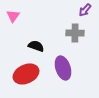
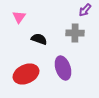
pink triangle: moved 6 px right, 1 px down
black semicircle: moved 3 px right, 7 px up
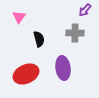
black semicircle: rotated 56 degrees clockwise
purple ellipse: rotated 10 degrees clockwise
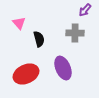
pink triangle: moved 6 px down; rotated 16 degrees counterclockwise
purple ellipse: rotated 15 degrees counterclockwise
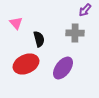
pink triangle: moved 3 px left
purple ellipse: rotated 60 degrees clockwise
red ellipse: moved 10 px up
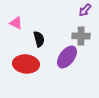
pink triangle: rotated 24 degrees counterclockwise
gray cross: moved 6 px right, 3 px down
red ellipse: rotated 30 degrees clockwise
purple ellipse: moved 4 px right, 11 px up
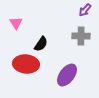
pink triangle: rotated 32 degrees clockwise
black semicircle: moved 2 px right, 5 px down; rotated 49 degrees clockwise
purple ellipse: moved 18 px down
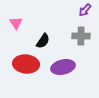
black semicircle: moved 2 px right, 3 px up
purple ellipse: moved 4 px left, 8 px up; rotated 40 degrees clockwise
